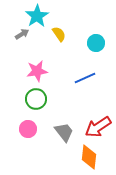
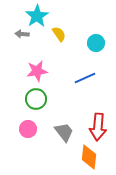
gray arrow: rotated 144 degrees counterclockwise
red arrow: rotated 52 degrees counterclockwise
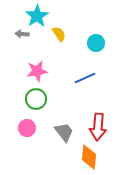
pink circle: moved 1 px left, 1 px up
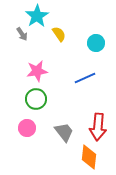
gray arrow: rotated 128 degrees counterclockwise
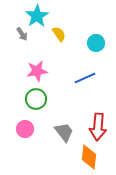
pink circle: moved 2 px left, 1 px down
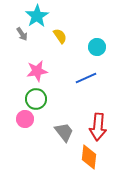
yellow semicircle: moved 1 px right, 2 px down
cyan circle: moved 1 px right, 4 px down
blue line: moved 1 px right
pink circle: moved 10 px up
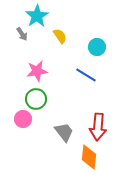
blue line: moved 3 px up; rotated 55 degrees clockwise
pink circle: moved 2 px left
